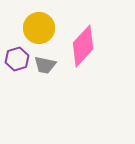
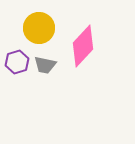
purple hexagon: moved 3 px down
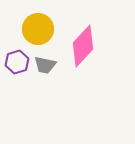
yellow circle: moved 1 px left, 1 px down
